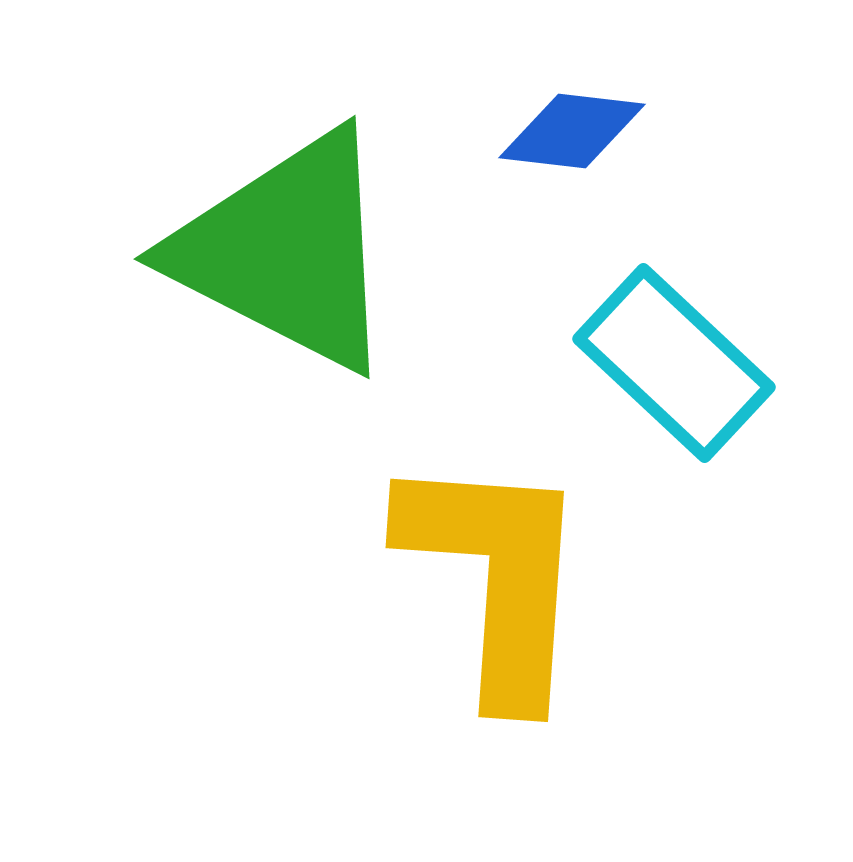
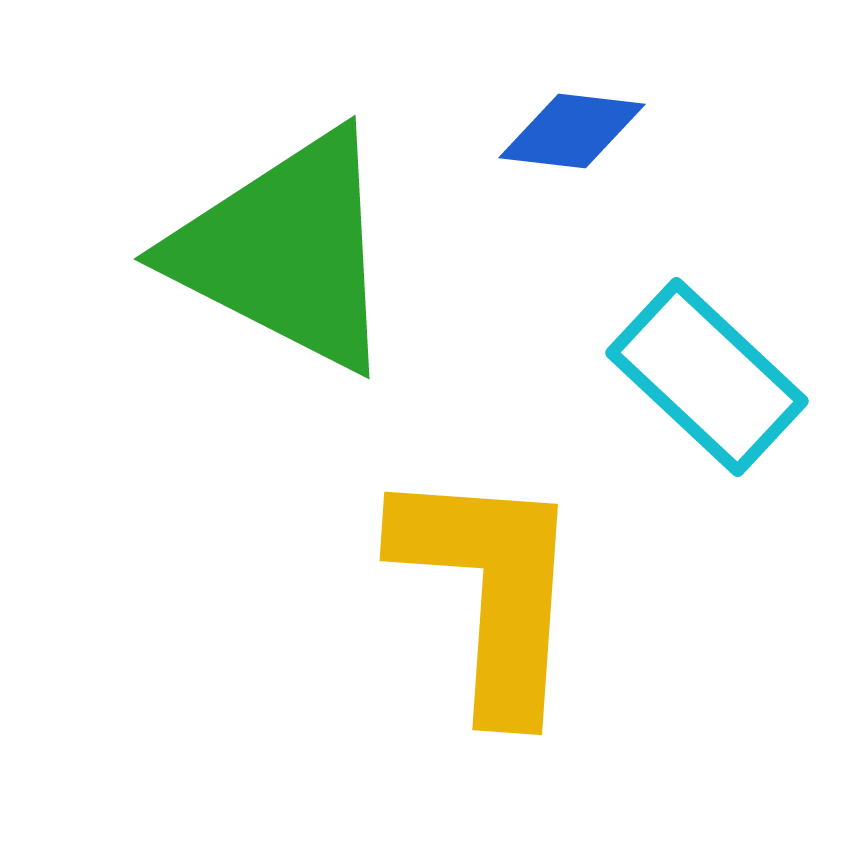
cyan rectangle: moved 33 px right, 14 px down
yellow L-shape: moved 6 px left, 13 px down
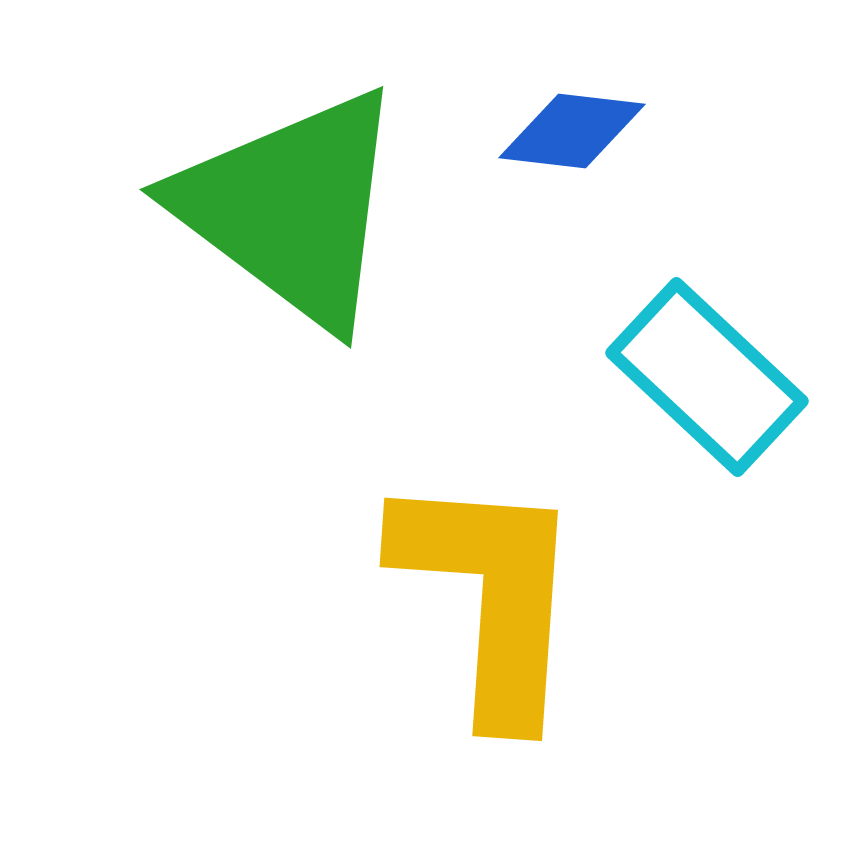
green triangle: moved 5 px right, 43 px up; rotated 10 degrees clockwise
yellow L-shape: moved 6 px down
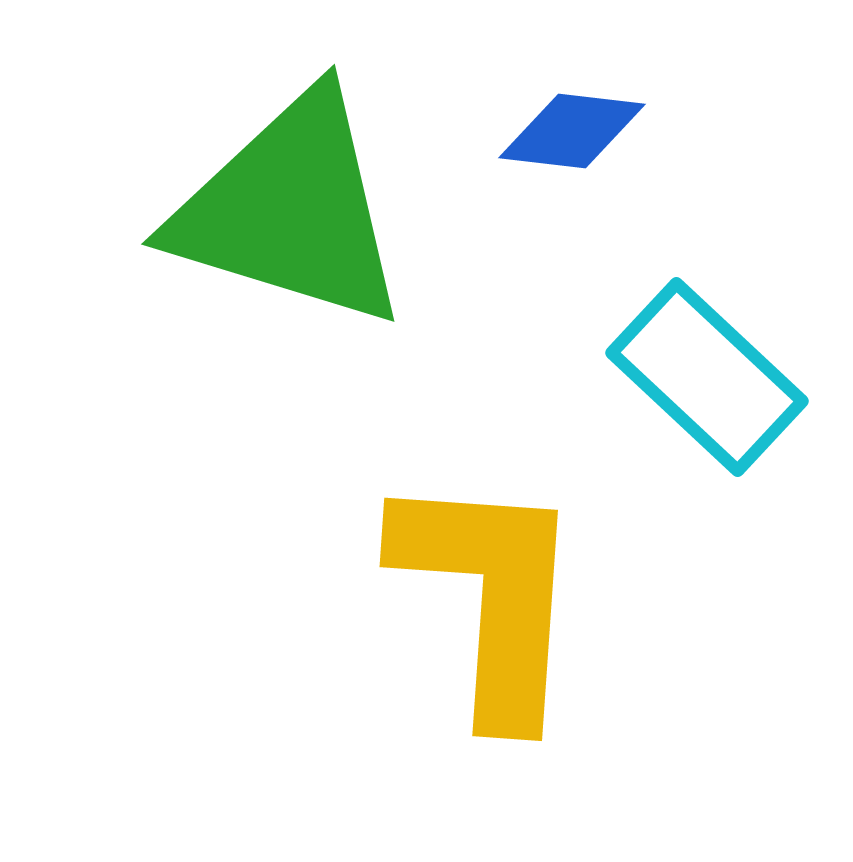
green triangle: moved 1 px left, 2 px down; rotated 20 degrees counterclockwise
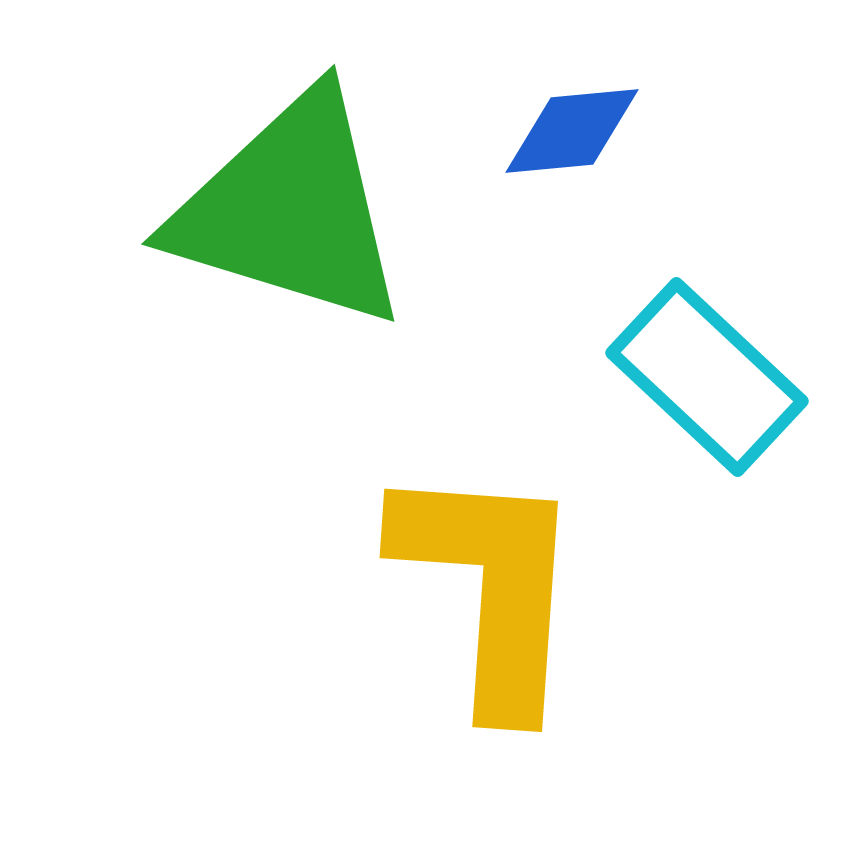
blue diamond: rotated 12 degrees counterclockwise
yellow L-shape: moved 9 px up
